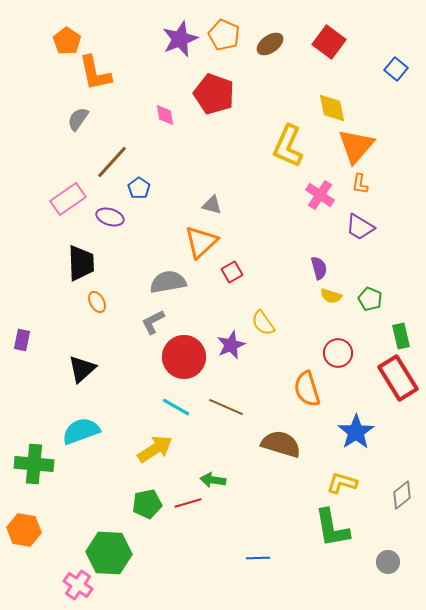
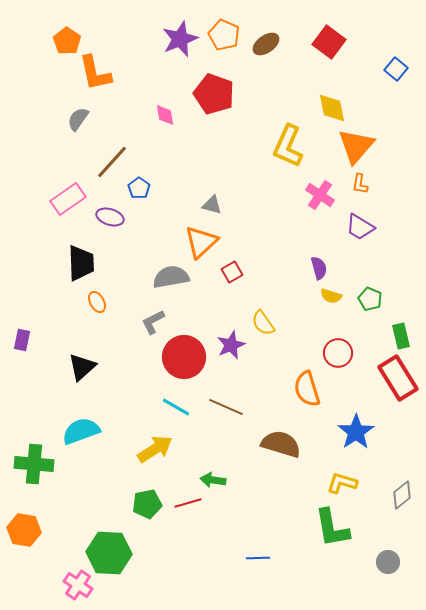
brown ellipse at (270, 44): moved 4 px left
gray semicircle at (168, 282): moved 3 px right, 5 px up
black triangle at (82, 369): moved 2 px up
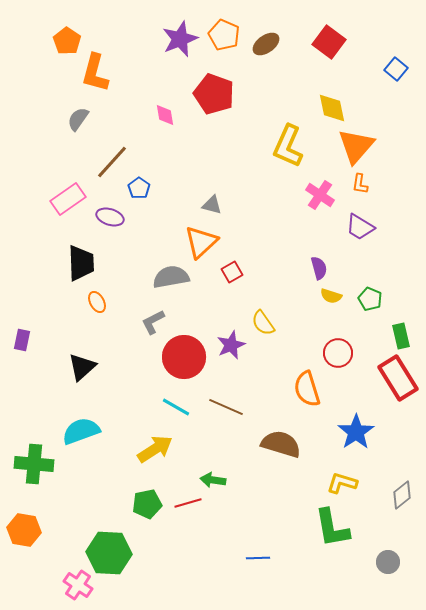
orange L-shape at (95, 73): rotated 27 degrees clockwise
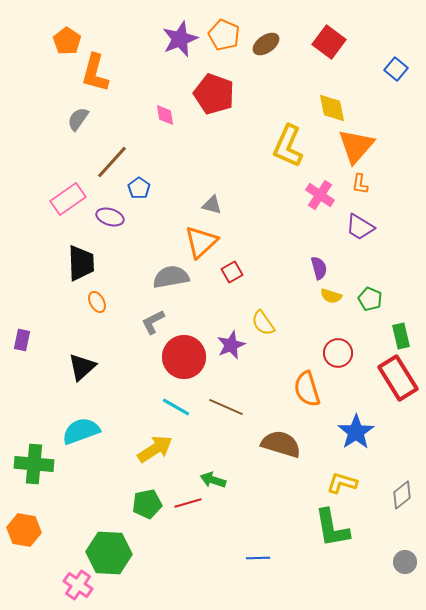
green arrow at (213, 480): rotated 10 degrees clockwise
gray circle at (388, 562): moved 17 px right
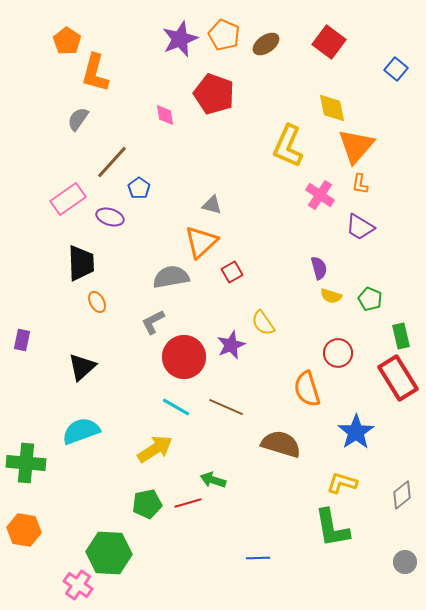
green cross at (34, 464): moved 8 px left, 1 px up
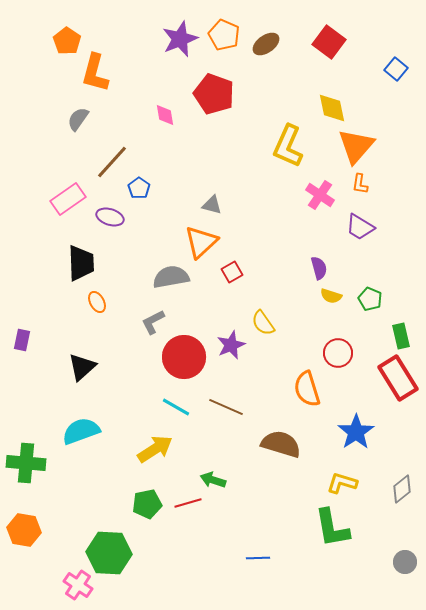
gray diamond at (402, 495): moved 6 px up
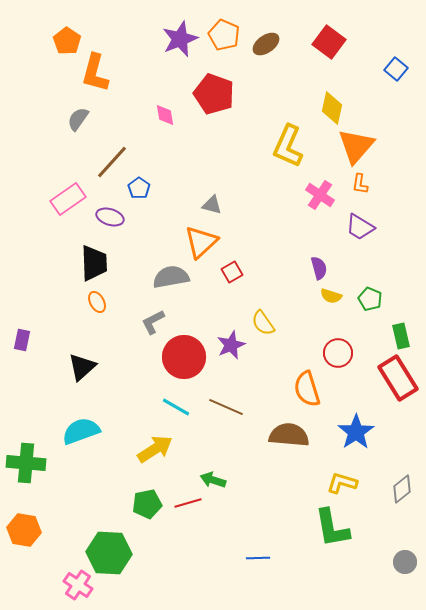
yellow diamond at (332, 108): rotated 24 degrees clockwise
black trapezoid at (81, 263): moved 13 px right
brown semicircle at (281, 444): moved 8 px right, 9 px up; rotated 12 degrees counterclockwise
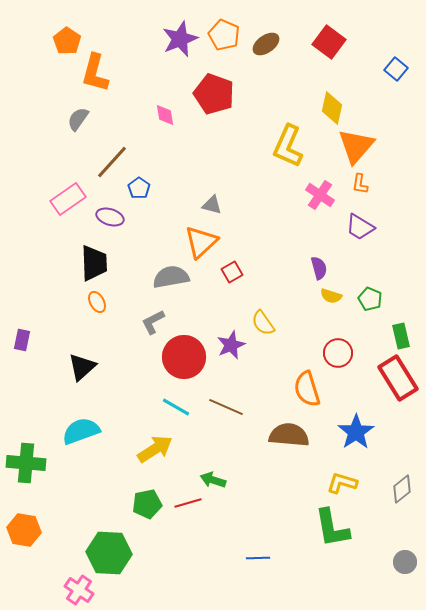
pink cross at (78, 585): moved 1 px right, 5 px down
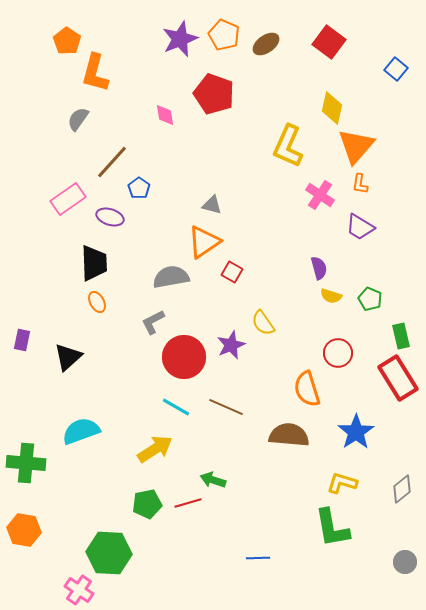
orange triangle at (201, 242): moved 3 px right; rotated 9 degrees clockwise
red square at (232, 272): rotated 30 degrees counterclockwise
black triangle at (82, 367): moved 14 px left, 10 px up
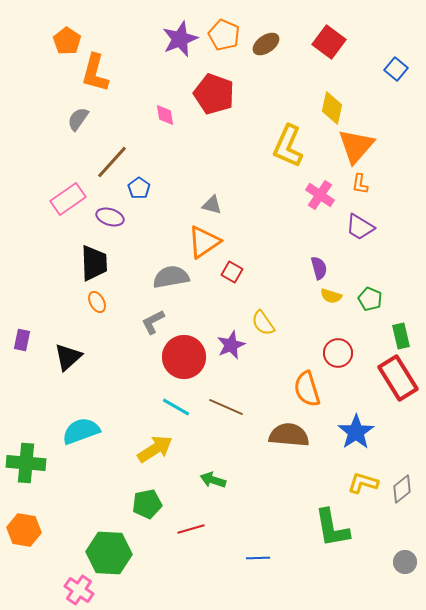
yellow L-shape at (342, 483): moved 21 px right
red line at (188, 503): moved 3 px right, 26 px down
